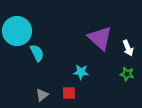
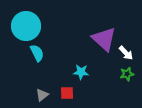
cyan circle: moved 9 px right, 5 px up
purple triangle: moved 4 px right, 1 px down
white arrow: moved 2 px left, 5 px down; rotated 21 degrees counterclockwise
green star: rotated 24 degrees counterclockwise
red square: moved 2 px left
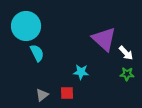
green star: rotated 16 degrees clockwise
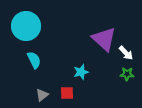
cyan semicircle: moved 3 px left, 7 px down
cyan star: rotated 21 degrees counterclockwise
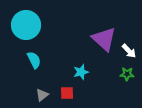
cyan circle: moved 1 px up
white arrow: moved 3 px right, 2 px up
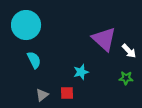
green star: moved 1 px left, 4 px down
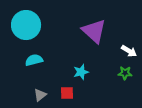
purple triangle: moved 10 px left, 8 px up
white arrow: rotated 14 degrees counterclockwise
cyan semicircle: rotated 78 degrees counterclockwise
green star: moved 1 px left, 5 px up
gray triangle: moved 2 px left
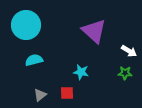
cyan star: rotated 28 degrees clockwise
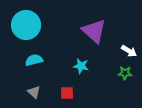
cyan star: moved 6 px up
gray triangle: moved 6 px left, 3 px up; rotated 40 degrees counterclockwise
